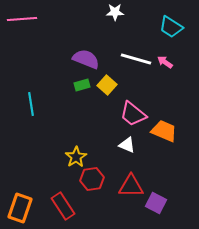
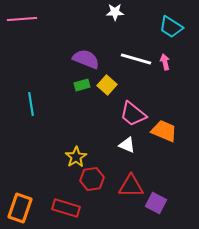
pink arrow: rotated 42 degrees clockwise
red rectangle: moved 3 px right, 2 px down; rotated 40 degrees counterclockwise
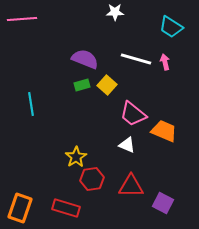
purple semicircle: moved 1 px left
purple square: moved 7 px right
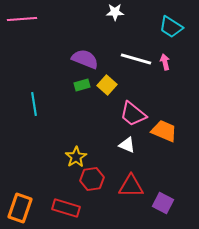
cyan line: moved 3 px right
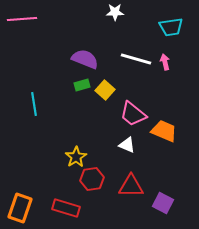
cyan trapezoid: rotated 40 degrees counterclockwise
yellow square: moved 2 px left, 5 px down
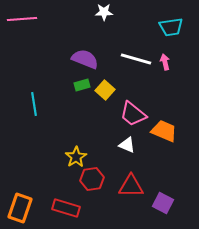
white star: moved 11 px left
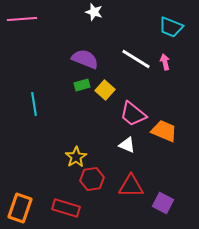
white star: moved 10 px left; rotated 18 degrees clockwise
cyan trapezoid: rotated 30 degrees clockwise
white line: rotated 16 degrees clockwise
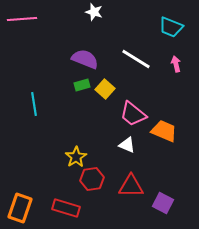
pink arrow: moved 11 px right, 2 px down
yellow square: moved 1 px up
